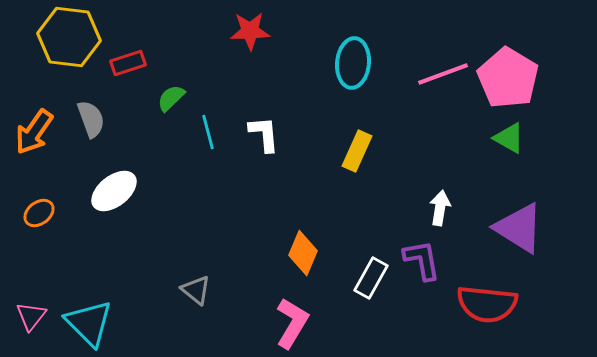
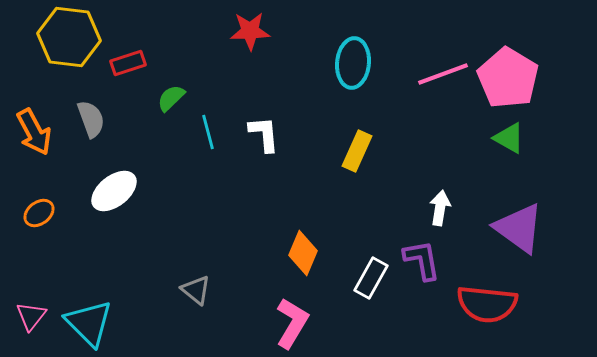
orange arrow: rotated 63 degrees counterclockwise
purple triangle: rotated 4 degrees clockwise
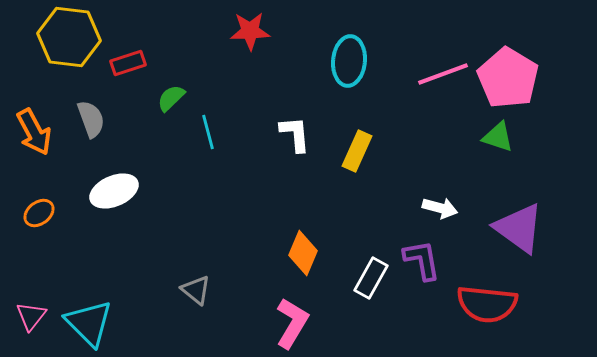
cyan ellipse: moved 4 px left, 2 px up
white L-shape: moved 31 px right
green triangle: moved 11 px left, 1 px up; rotated 12 degrees counterclockwise
white ellipse: rotated 15 degrees clockwise
white arrow: rotated 96 degrees clockwise
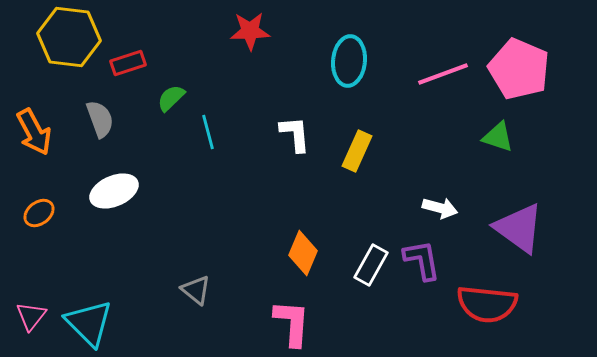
pink pentagon: moved 11 px right, 9 px up; rotated 8 degrees counterclockwise
gray semicircle: moved 9 px right
white rectangle: moved 13 px up
pink L-shape: rotated 27 degrees counterclockwise
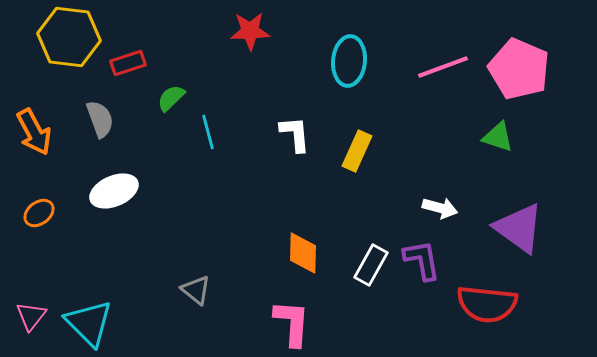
pink line: moved 7 px up
orange diamond: rotated 21 degrees counterclockwise
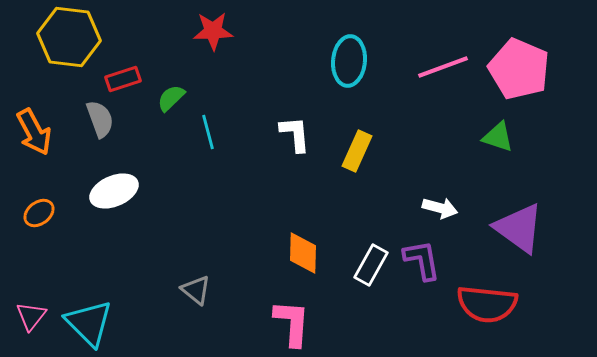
red star: moved 37 px left
red rectangle: moved 5 px left, 16 px down
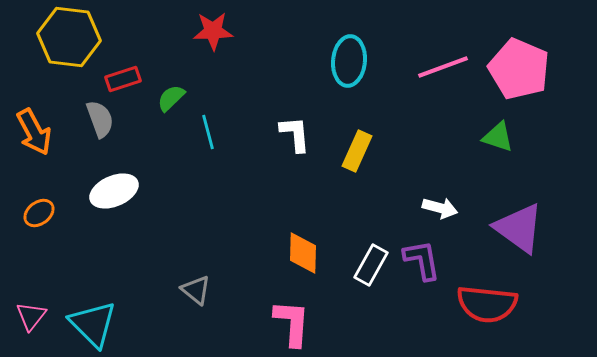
cyan triangle: moved 4 px right, 1 px down
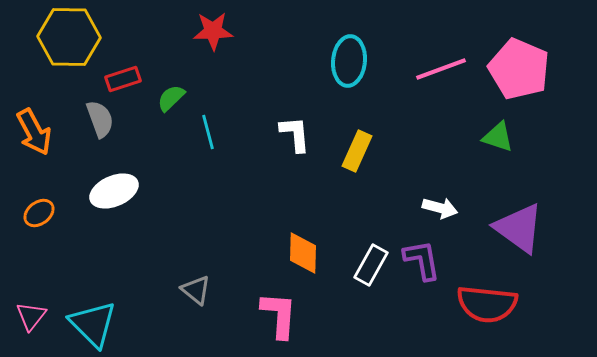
yellow hexagon: rotated 6 degrees counterclockwise
pink line: moved 2 px left, 2 px down
pink L-shape: moved 13 px left, 8 px up
